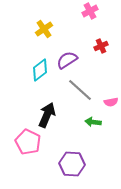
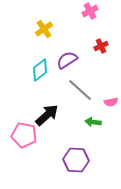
black arrow: rotated 25 degrees clockwise
pink pentagon: moved 4 px left, 7 px up; rotated 15 degrees counterclockwise
purple hexagon: moved 4 px right, 4 px up
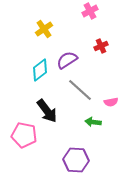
black arrow: moved 4 px up; rotated 95 degrees clockwise
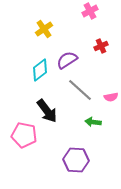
pink semicircle: moved 5 px up
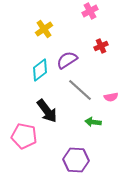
pink pentagon: moved 1 px down
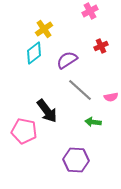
cyan diamond: moved 6 px left, 17 px up
pink pentagon: moved 5 px up
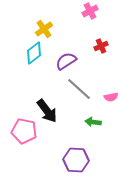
purple semicircle: moved 1 px left, 1 px down
gray line: moved 1 px left, 1 px up
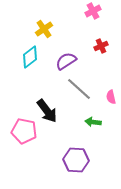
pink cross: moved 3 px right
cyan diamond: moved 4 px left, 4 px down
pink semicircle: rotated 88 degrees clockwise
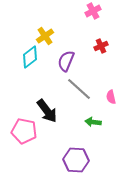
yellow cross: moved 1 px right, 7 px down
purple semicircle: rotated 35 degrees counterclockwise
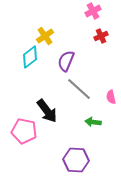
red cross: moved 10 px up
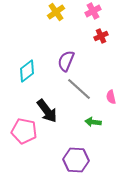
yellow cross: moved 11 px right, 24 px up
cyan diamond: moved 3 px left, 14 px down
